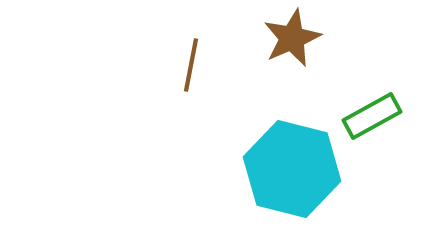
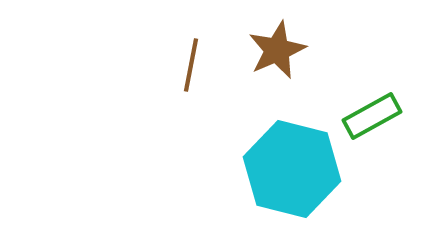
brown star: moved 15 px left, 12 px down
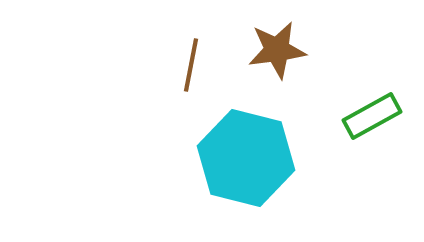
brown star: rotated 16 degrees clockwise
cyan hexagon: moved 46 px left, 11 px up
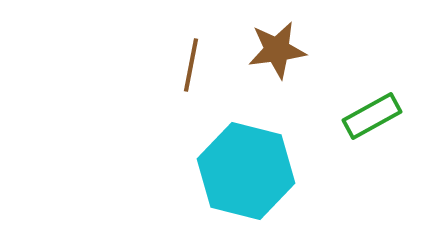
cyan hexagon: moved 13 px down
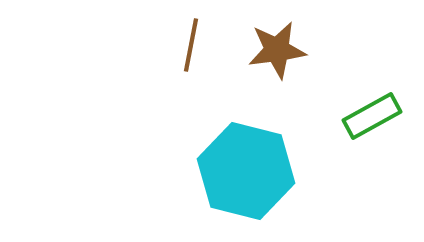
brown line: moved 20 px up
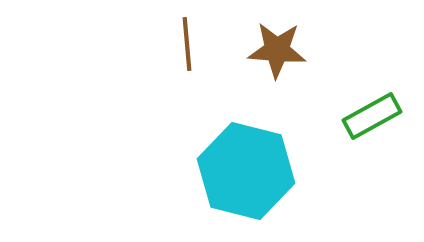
brown line: moved 4 px left, 1 px up; rotated 16 degrees counterclockwise
brown star: rotated 12 degrees clockwise
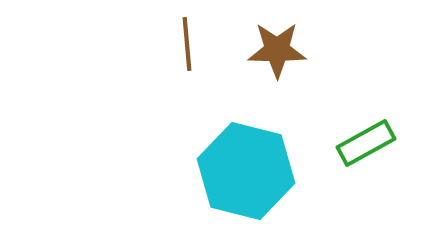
brown star: rotated 4 degrees counterclockwise
green rectangle: moved 6 px left, 27 px down
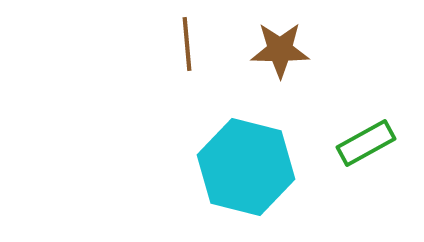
brown star: moved 3 px right
cyan hexagon: moved 4 px up
